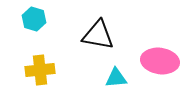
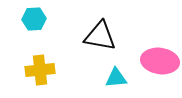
cyan hexagon: rotated 20 degrees counterclockwise
black triangle: moved 2 px right, 1 px down
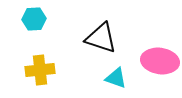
black triangle: moved 1 px right, 2 px down; rotated 8 degrees clockwise
cyan triangle: rotated 25 degrees clockwise
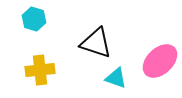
cyan hexagon: rotated 20 degrees clockwise
black triangle: moved 5 px left, 5 px down
pink ellipse: rotated 51 degrees counterclockwise
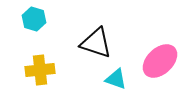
cyan triangle: moved 1 px down
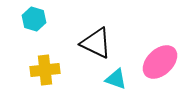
black triangle: rotated 8 degrees clockwise
pink ellipse: moved 1 px down
yellow cross: moved 5 px right
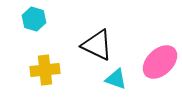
black triangle: moved 1 px right, 2 px down
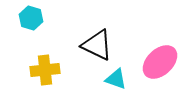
cyan hexagon: moved 3 px left, 1 px up
